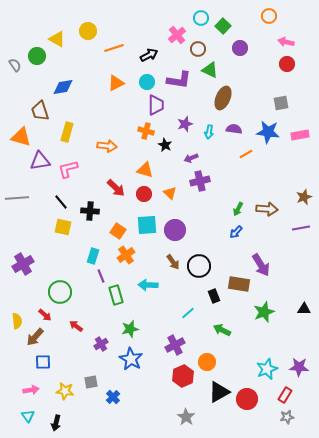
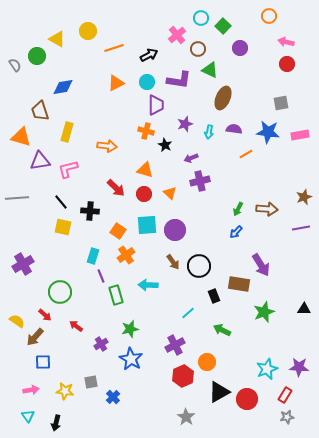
yellow semicircle at (17, 321): rotated 49 degrees counterclockwise
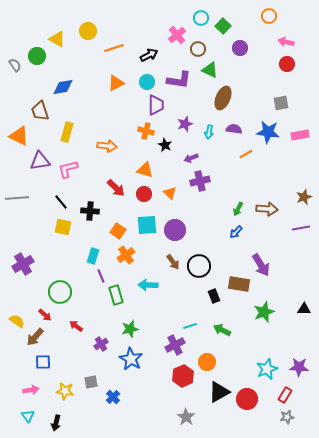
orange triangle at (21, 137): moved 2 px left, 1 px up; rotated 10 degrees clockwise
cyan line at (188, 313): moved 2 px right, 13 px down; rotated 24 degrees clockwise
